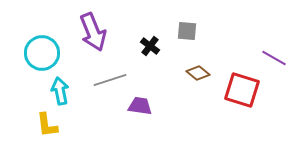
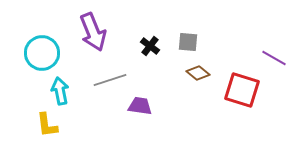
gray square: moved 1 px right, 11 px down
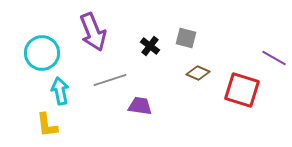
gray square: moved 2 px left, 4 px up; rotated 10 degrees clockwise
brown diamond: rotated 15 degrees counterclockwise
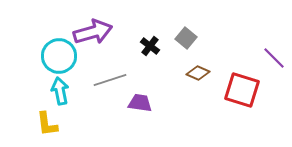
purple arrow: rotated 84 degrees counterclockwise
gray square: rotated 25 degrees clockwise
cyan circle: moved 17 px right, 3 px down
purple line: rotated 15 degrees clockwise
purple trapezoid: moved 3 px up
yellow L-shape: moved 1 px up
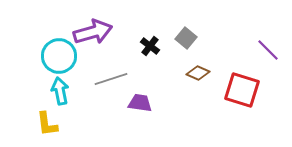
purple line: moved 6 px left, 8 px up
gray line: moved 1 px right, 1 px up
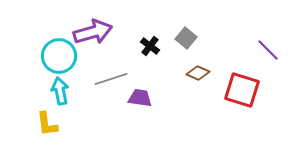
purple trapezoid: moved 5 px up
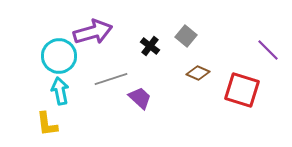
gray square: moved 2 px up
purple trapezoid: rotated 35 degrees clockwise
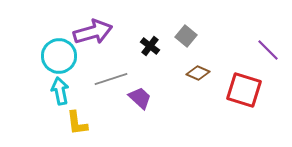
red square: moved 2 px right
yellow L-shape: moved 30 px right, 1 px up
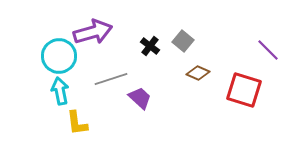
gray square: moved 3 px left, 5 px down
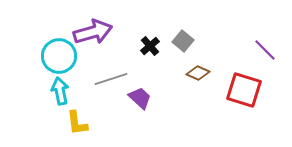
black cross: rotated 12 degrees clockwise
purple line: moved 3 px left
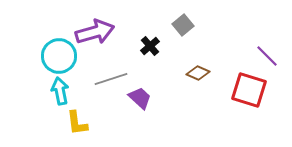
purple arrow: moved 2 px right
gray square: moved 16 px up; rotated 10 degrees clockwise
purple line: moved 2 px right, 6 px down
red square: moved 5 px right
